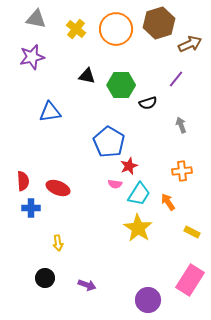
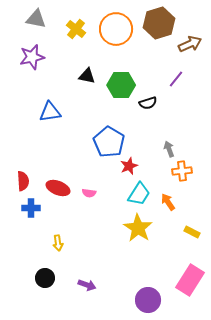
gray arrow: moved 12 px left, 24 px down
pink semicircle: moved 26 px left, 9 px down
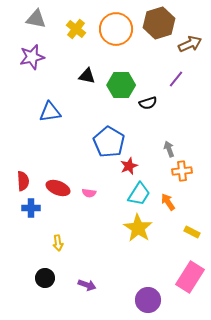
pink rectangle: moved 3 px up
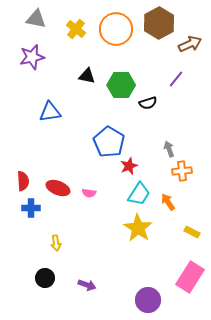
brown hexagon: rotated 12 degrees counterclockwise
yellow arrow: moved 2 px left
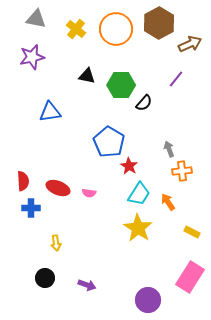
black semicircle: moved 4 px left; rotated 30 degrees counterclockwise
red star: rotated 18 degrees counterclockwise
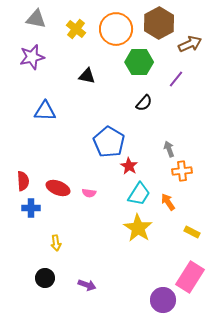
green hexagon: moved 18 px right, 23 px up
blue triangle: moved 5 px left, 1 px up; rotated 10 degrees clockwise
purple circle: moved 15 px right
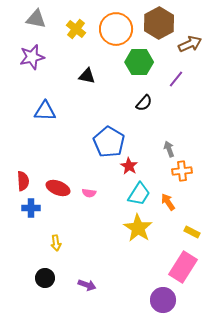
pink rectangle: moved 7 px left, 10 px up
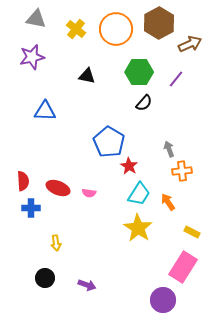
green hexagon: moved 10 px down
